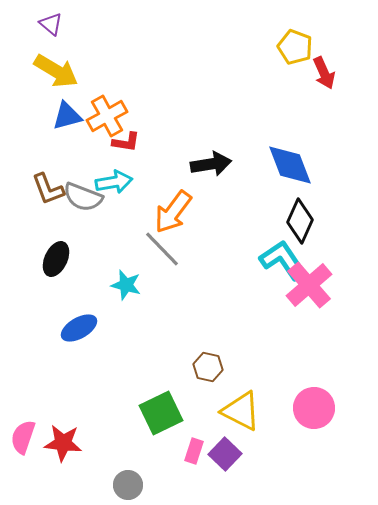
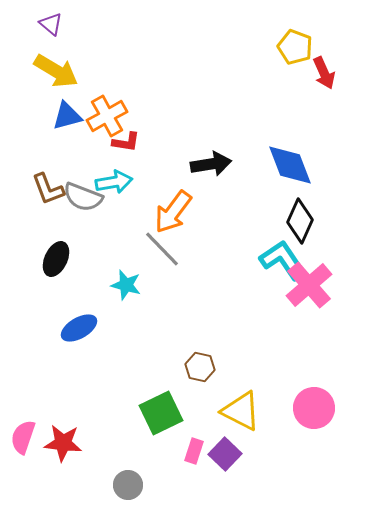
brown hexagon: moved 8 px left
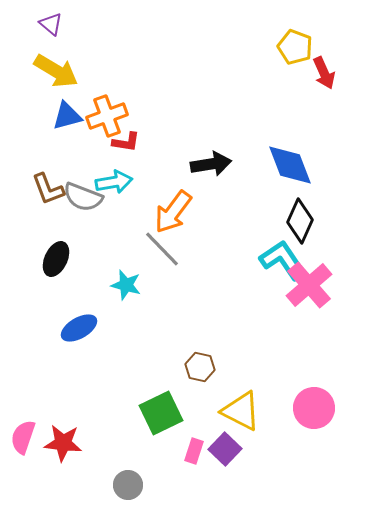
orange cross: rotated 9 degrees clockwise
purple square: moved 5 px up
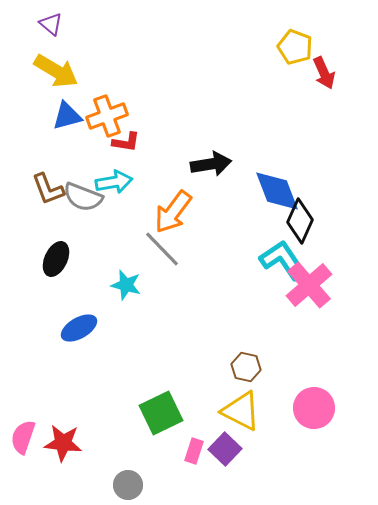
blue diamond: moved 13 px left, 26 px down
brown hexagon: moved 46 px right
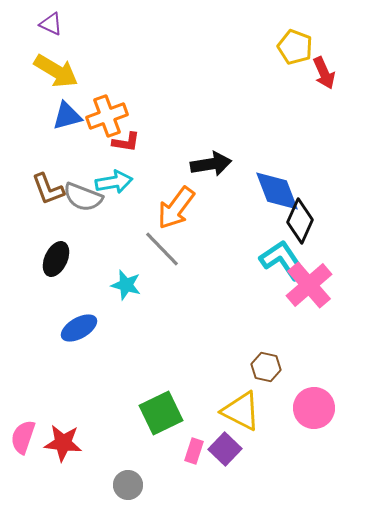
purple triangle: rotated 15 degrees counterclockwise
orange arrow: moved 3 px right, 4 px up
brown hexagon: moved 20 px right
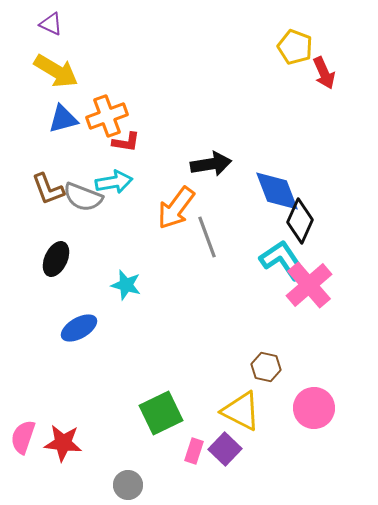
blue triangle: moved 4 px left, 3 px down
gray line: moved 45 px right, 12 px up; rotated 24 degrees clockwise
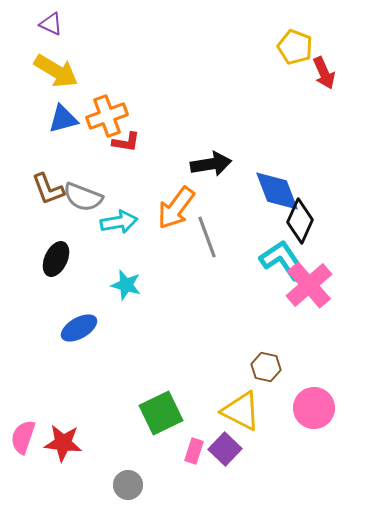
cyan arrow: moved 5 px right, 40 px down
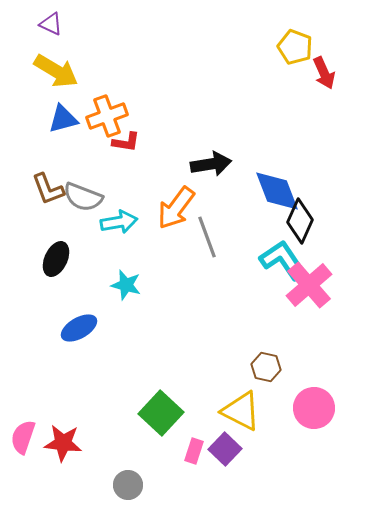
green square: rotated 21 degrees counterclockwise
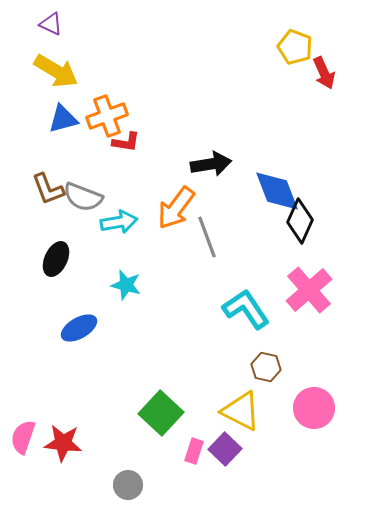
cyan L-shape: moved 37 px left, 49 px down
pink cross: moved 5 px down
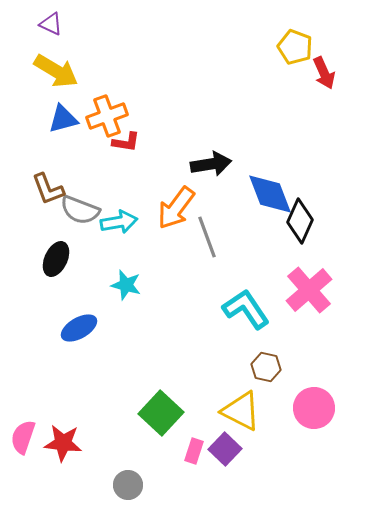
blue diamond: moved 7 px left, 3 px down
gray semicircle: moved 3 px left, 13 px down
